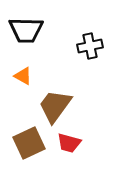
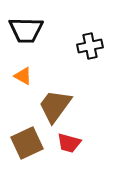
brown square: moved 2 px left
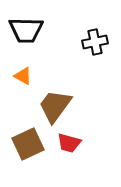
black cross: moved 5 px right, 4 px up
brown square: moved 1 px right, 1 px down
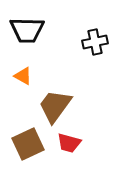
black trapezoid: moved 1 px right
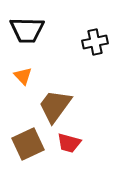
orange triangle: rotated 18 degrees clockwise
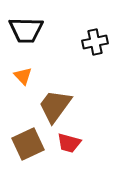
black trapezoid: moved 1 px left
